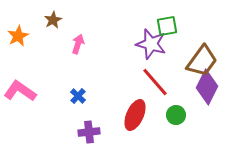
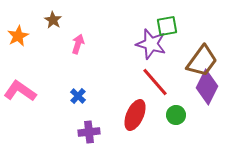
brown star: rotated 12 degrees counterclockwise
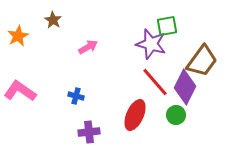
pink arrow: moved 10 px right, 3 px down; rotated 42 degrees clockwise
purple diamond: moved 22 px left
blue cross: moved 2 px left; rotated 28 degrees counterclockwise
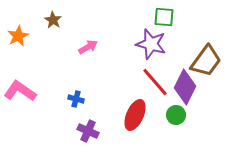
green square: moved 3 px left, 9 px up; rotated 15 degrees clockwise
brown trapezoid: moved 4 px right
blue cross: moved 3 px down
purple cross: moved 1 px left, 1 px up; rotated 30 degrees clockwise
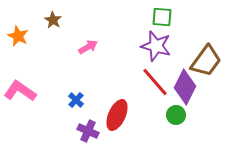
green square: moved 2 px left
orange star: rotated 20 degrees counterclockwise
purple star: moved 5 px right, 2 px down
blue cross: moved 1 px down; rotated 28 degrees clockwise
red ellipse: moved 18 px left
